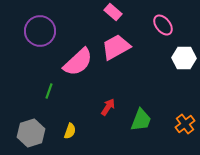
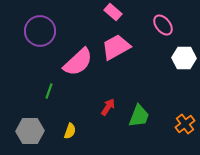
green trapezoid: moved 2 px left, 4 px up
gray hexagon: moved 1 px left, 2 px up; rotated 16 degrees clockwise
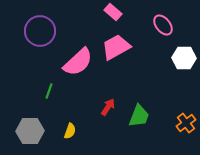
orange cross: moved 1 px right, 1 px up
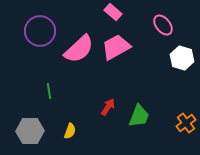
white hexagon: moved 2 px left; rotated 15 degrees clockwise
pink semicircle: moved 1 px right, 13 px up
green line: rotated 28 degrees counterclockwise
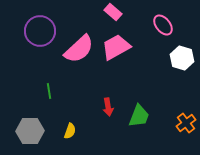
red arrow: rotated 138 degrees clockwise
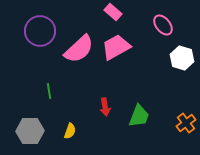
red arrow: moved 3 px left
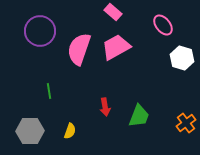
pink semicircle: rotated 152 degrees clockwise
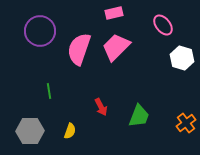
pink rectangle: moved 1 px right, 1 px down; rotated 54 degrees counterclockwise
pink trapezoid: rotated 16 degrees counterclockwise
red arrow: moved 4 px left; rotated 18 degrees counterclockwise
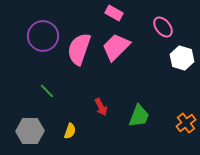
pink rectangle: rotated 42 degrees clockwise
pink ellipse: moved 2 px down
purple circle: moved 3 px right, 5 px down
green line: moved 2 px left; rotated 35 degrees counterclockwise
